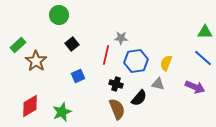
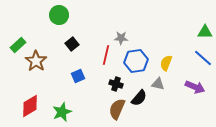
brown semicircle: rotated 135 degrees counterclockwise
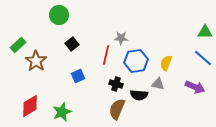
black semicircle: moved 3 px up; rotated 54 degrees clockwise
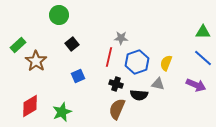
green triangle: moved 2 px left
red line: moved 3 px right, 2 px down
blue hexagon: moved 1 px right, 1 px down; rotated 10 degrees counterclockwise
purple arrow: moved 1 px right, 2 px up
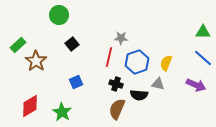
blue square: moved 2 px left, 6 px down
green star: rotated 18 degrees counterclockwise
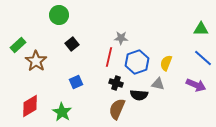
green triangle: moved 2 px left, 3 px up
black cross: moved 1 px up
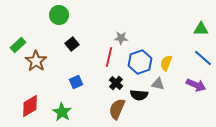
blue hexagon: moved 3 px right
black cross: rotated 24 degrees clockwise
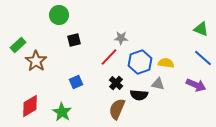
green triangle: rotated 21 degrees clockwise
black square: moved 2 px right, 4 px up; rotated 24 degrees clockwise
red line: rotated 30 degrees clockwise
yellow semicircle: rotated 77 degrees clockwise
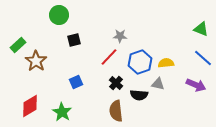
gray star: moved 1 px left, 2 px up
yellow semicircle: rotated 14 degrees counterclockwise
brown semicircle: moved 1 px left, 2 px down; rotated 30 degrees counterclockwise
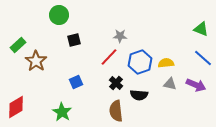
gray triangle: moved 12 px right
red diamond: moved 14 px left, 1 px down
